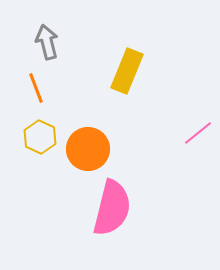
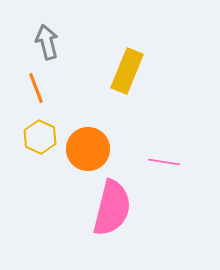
pink line: moved 34 px left, 29 px down; rotated 48 degrees clockwise
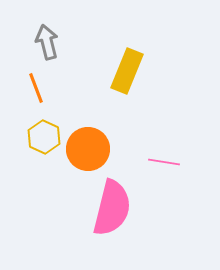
yellow hexagon: moved 4 px right
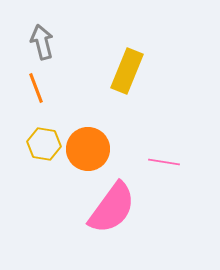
gray arrow: moved 5 px left
yellow hexagon: moved 7 px down; rotated 16 degrees counterclockwise
pink semicircle: rotated 22 degrees clockwise
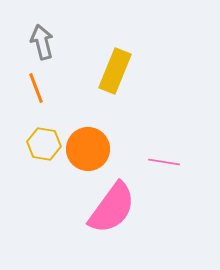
yellow rectangle: moved 12 px left
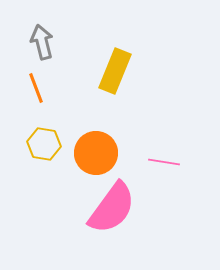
orange circle: moved 8 px right, 4 px down
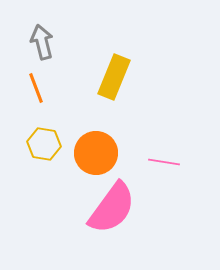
yellow rectangle: moved 1 px left, 6 px down
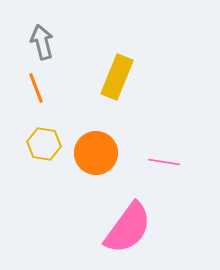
yellow rectangle: moved 3 px right
pink semicircle: moved 16 px right, 20 px down
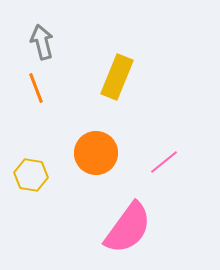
yellow hexagon: moved 13 px left, 31 px down
pink line: rotated 48 degrees counterclockwise
